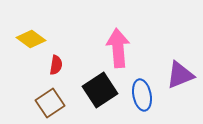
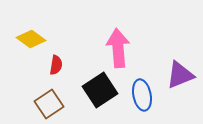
brown square: moved 1 px left, 1 px down
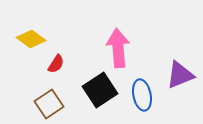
red semicircle: moved 1 px up; rotated 24 degrees clockwise
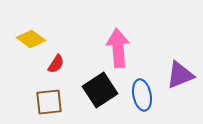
brown square: moved 2 px up; rotated 28 degrees clockwise
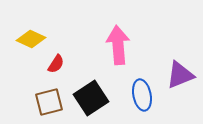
yellow diamond: rotated 12 degrees counterclockwise
pink arrow: moved 3 px up
black square: moved 9 px left, 8 px down
brown square: rotated 8 degrees counterclockwise
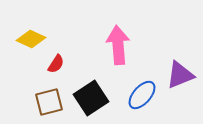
blue ellipse: rotated 52 degrees clockwise
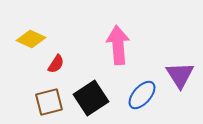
purple triangle: rotated 40 degrees counterclockwise
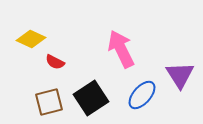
pink arrow: moved 3 px right, 4 px down; rotated 21 degrees counterclockwise
red semicircle: moved 1 px left, 2 px up; rotated 84 degrees clockwise
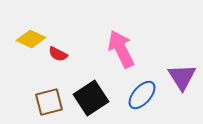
red semicircle: moved 3 px right, 8 px up
purple triangle: moved 2 px right, 2 px down
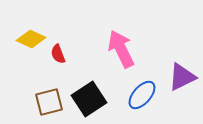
red semicircle: rotated 42 degrees clockwise
purple triangle: rotated 36 degrees clockwise
black square: moved 2 px left, 1 px down
